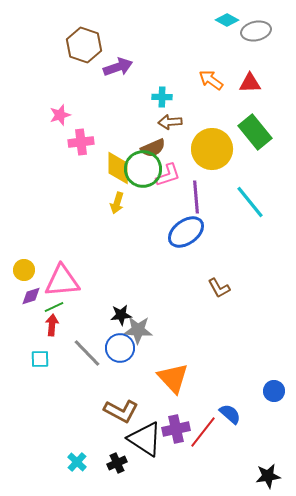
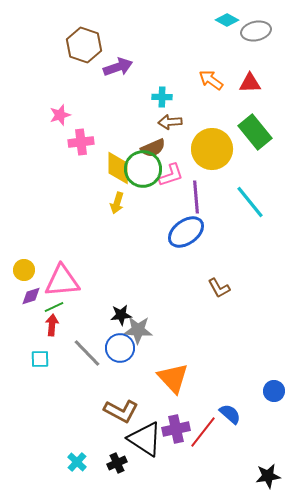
pink L-shape at (168, 175): moved 3 px right
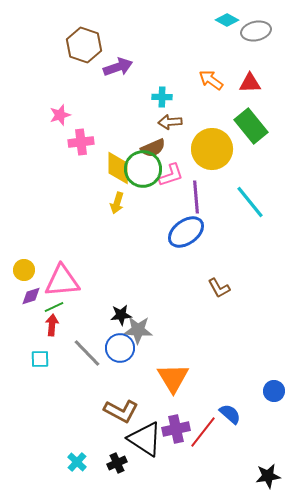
green rectangle at (255, 132): moved 4 px left, 6 px up
orange triangle at (173, 378): rotated 12 degrees clockwise
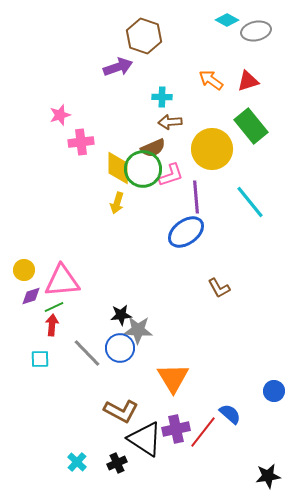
brown hexagon at (84, 45): moved 60 px right, 9 px up
red triangle at (250, 83): moved 2 px left, 2 px up; rotated 15 degrees counterclockwise
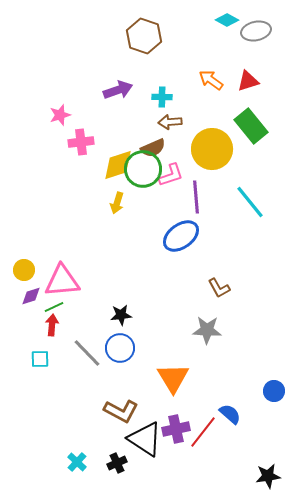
purple arrow at (118, 67): moved 23 px down
yellow diamond at (118, 168): moved 3 px up; rotated 72 degrees clockwise
blue ellipse at (186, 232): moved 5 px left, 4 px down
gray star at (138, 330): moved 69 px right
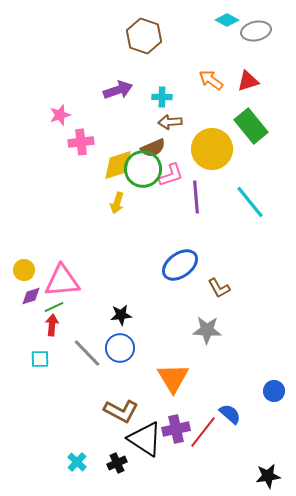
blue ellipse at (181, 236): moved 1 px left, 29 px down
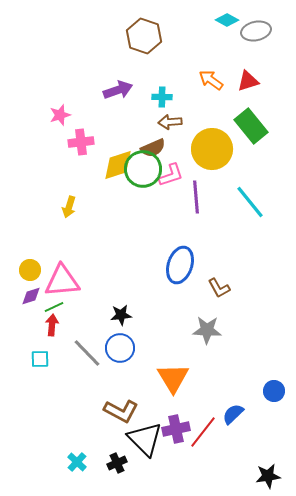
yellow arrow at (117, 203): moved 48 px left, 4 px down
blue ellipse at (180, 265): rotated 36 degrees counterclockwise
yellow circle at (24, 270): moved 6 px right
blue semicircle at (230, 414): moved 3 px right; rotated 85 degrees counterclockwise
black triangle at (145, 439): rotated 12 degrees clockwise
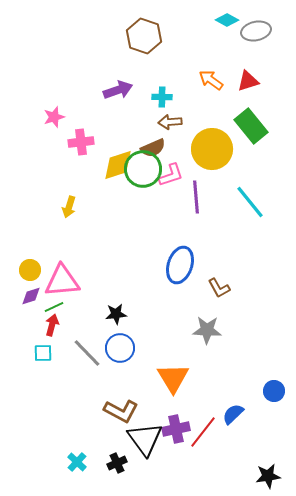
pink star at (60, 115): moved 6 px left, 2 px down
black star at (121, 315): moved 5 px left, 1 px up
red arrow at (52, 325): rotated 10 degrees clockwise
cyan square at (40, 359): moved 3 px right, 6 px up
black triangle at (145, 439): rotated 9 degrees clockwise
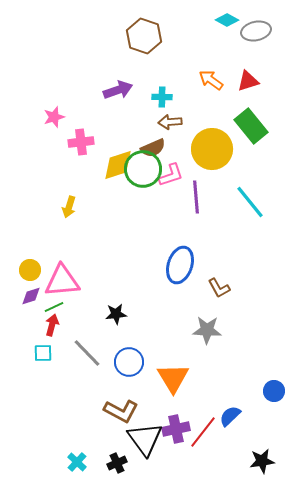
blue circle at (120, 348): moved 9 px right, 14 px down
blue semicircle at (233, 414): moved 3 px left, 2 px down
black star at (268, 476): moved 6 px left, 15 px up
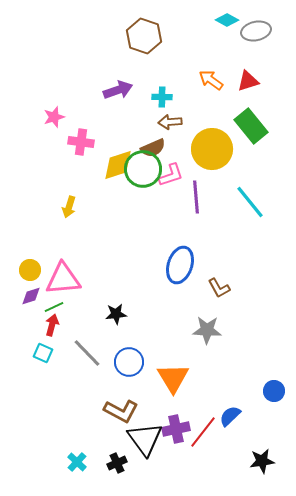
pink cross at (81, 142): rotated 15 degrees clockwise
pink triangle at (62, 281): moved 1 px right, 2 px up
cyan square at (43, 353): rotated 24 degrees clockwise
